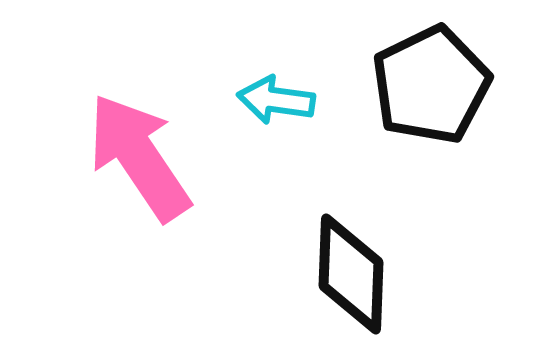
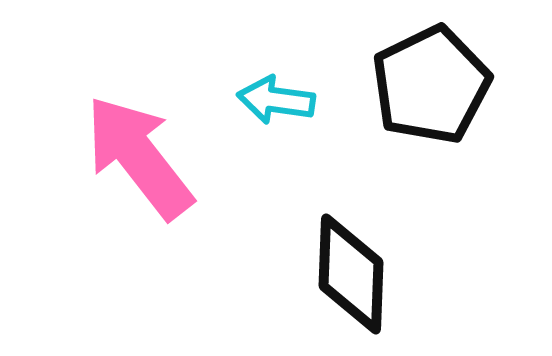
pink arrow: rotated 4 degrees counterclockwise
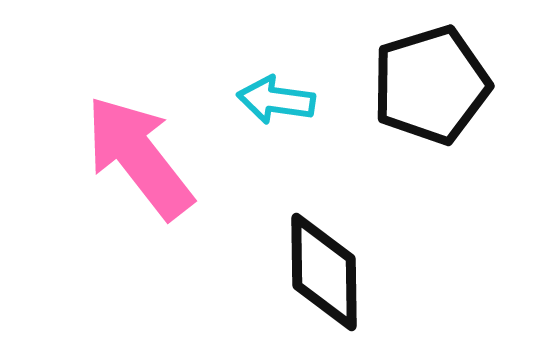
black pentagon: rotated 9 degrees clockwise
black diamond: moved 27 px left, 2 px up; rotated 3 degrees counterclockwise
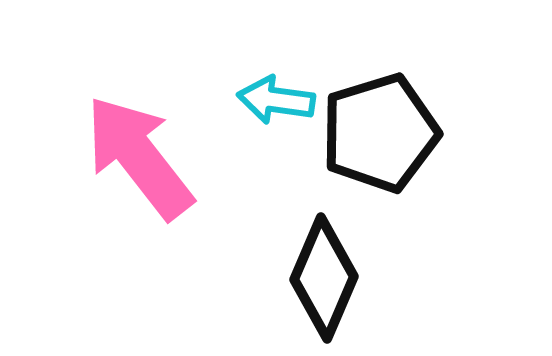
black pentagon: moved 51 px left, 48 px down
black diamond: moved 6 px down; rotated 24 degrees clockwise
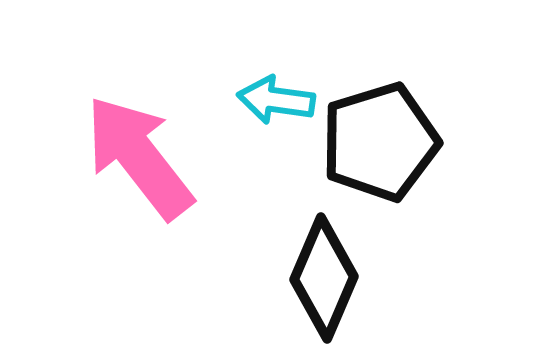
black pentagon: moved 9 px down
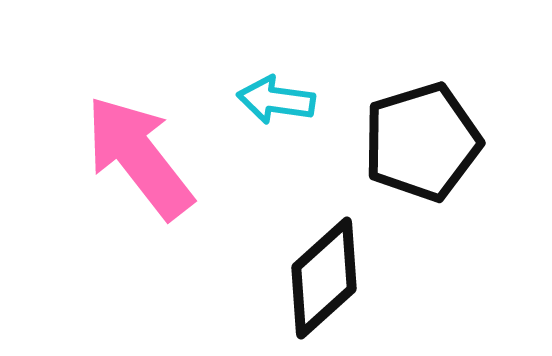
black pentagon: moved 42 px right
black diamond: rotated 25 degrees clockwise
